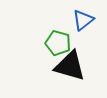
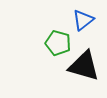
black triangle: moved 14 px right
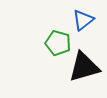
black triangle: moved 1 px down; rotated 32 degrees counterclockwise
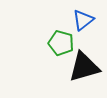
green pentagon: moved 3 px right
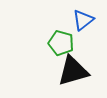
black triangle: moved 11 px left, 4 px down
